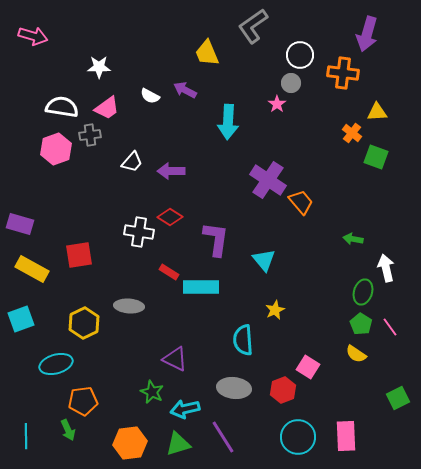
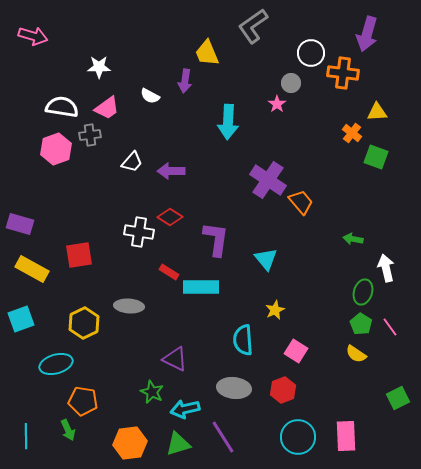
white circle at (300, 55): moved 11 px right, 2 px up
purple arrow at (185, 90): moved 9 px up; rotated 110 degrees counterclockwise
cyan triangle at (264, 260): moved 2 px right, 1 px up
pink square at (308, 367): moved 12 px left, 16 px up
orange pentagon at (83, 401): rotated 16 degrees clockwise
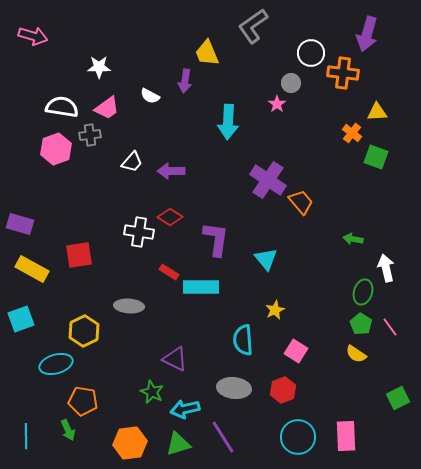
yellow hexagon at (84, 323): moved 8 px down
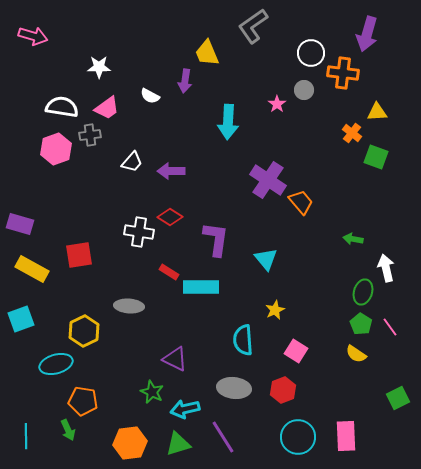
gray circle at (291, 83): moved 13 px right, 7 px down
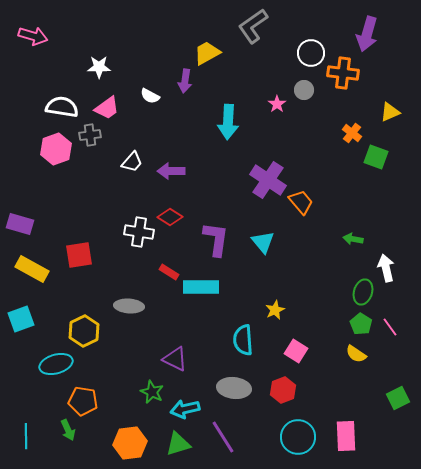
yellow trapezoid at (207, 53): rotated 84 degrees clockwise
yellow triangle at (377, 112): moved 13 px right; rotated 20 degrees counterclockwise
cyan triangle at (266, 259): moved 3 px left, 17 px up
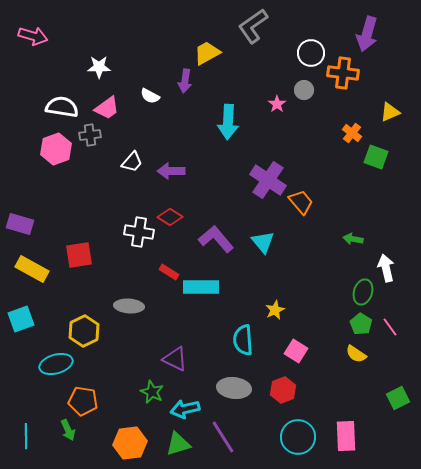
purple L-shape at (216, 239): rotated 48 degrees counterclockwise
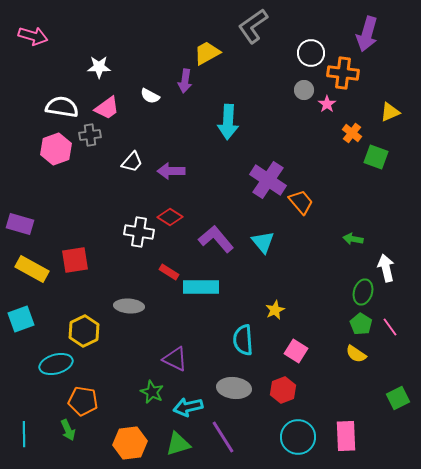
pink star at (277, 104): moved 50 px right
red square at (79, 255): moved 4 px left, 5 px down
cyan arrow at (185, 409): moved 3 px right, 2 px up
cyan line at (26, 436): moved 2 px left, 2 px up
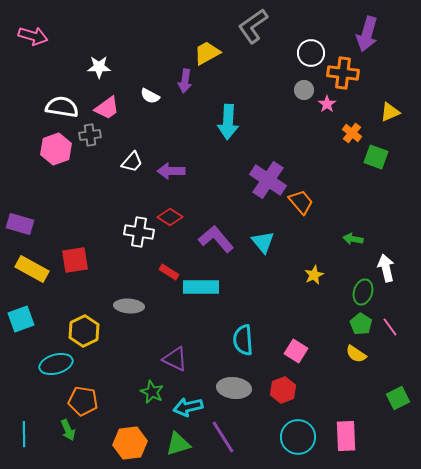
yellow star at (275, 310): moved 39 px right, 35 px up
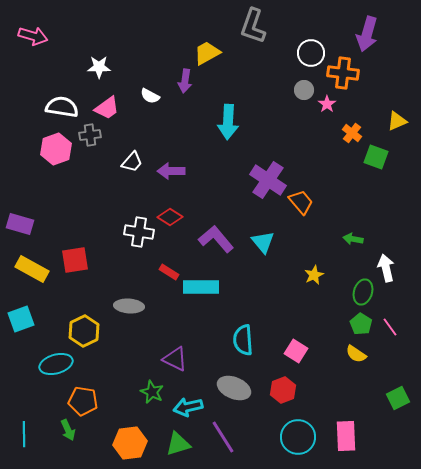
gray L-shape at (253, 26): rotated 36 degrees counterclockwise
yellow triangle at (390, 112): moved 7 px right, 9 px down
gray ellipse at (234, 388): rotated 16 degrees clockwise
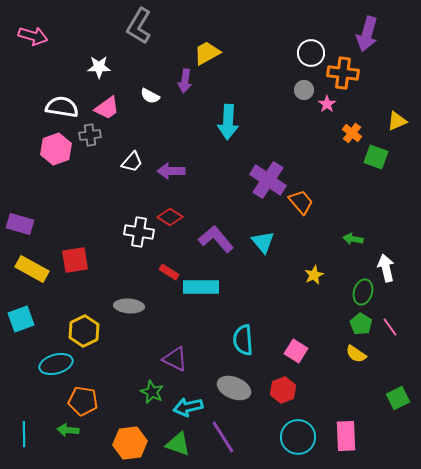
gray L-shape at (253, 26): moved 114 px left; rotated 12 degrees clockwise
green arrow at (68, 430): rotated 120 degrees clockwise
green triangle at (178, 444): rotated 36 degrees clockwise
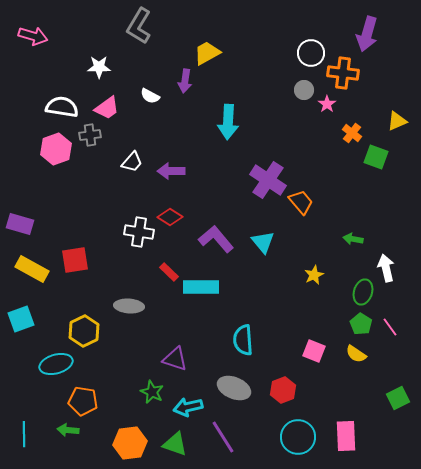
red rectangle at (169, 272): rotated 12 degrees clockwise
pink square at (296, 351): moved 18 px right; rotated 10 degrees counterclockwise
purple triangle at (175, 359): rotated 8 degrees counterclockwise
green triangle at (178, 444): moved 3 px left
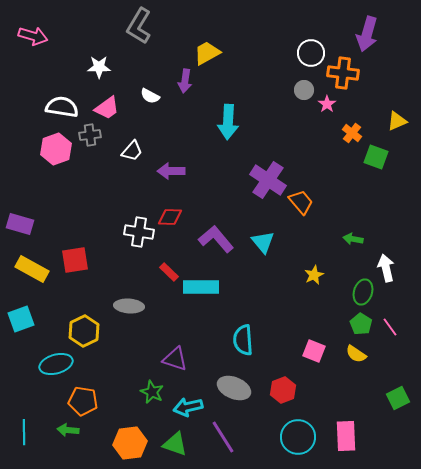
white trapezoid at (132, 162): moved 11 px up
red diamond at (170, 217): rotated 30 degrees counterclockwise
cyan line at (24, 434): moved 2 px up
